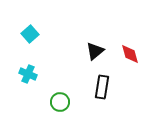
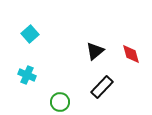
red diamond: moved 1 px right
cyan cross: moved 1 px left, 1 px down
black rectangle: rotated 35 degrees clockwise
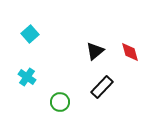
red diamond: moved 1 px left, 2 px up
cyan cross: moved 2 px down; rotated 12 degrees clockwise
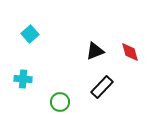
black triangle: rotated 18 degrees clockwise
cyan cross: moved 4 px left, 2 px down; rotated 30 degrees counterclockwise
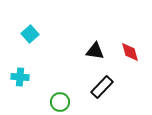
black triangle: rotated 30 degrees clockwise
cyan cross: moved 3 px left, 2 px up
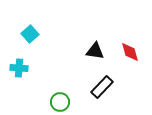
cyan cross: moved 1 px left, 9 px up
